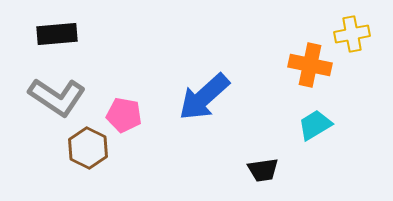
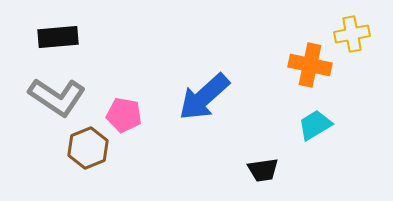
black rectangle: moved 1 px right, 3 px down
brown hexagon: rotated 12 degrees clockwise
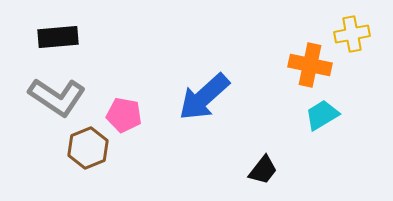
cyan trapezoid: moved 7 px right, 10 px up
black trapezoid: rotated 44 degrees counterclockwise
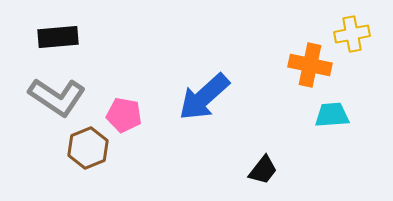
cyan trapezoid: moved 10 px right; rotated 27 degrees clockwise
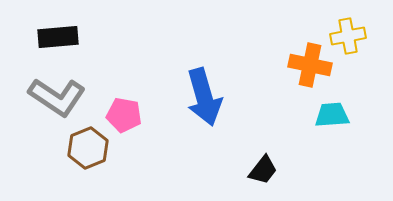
yellow cross: moved 4 px left, 2 px down
blue arrow: rotated 64 degrees counterclockwise
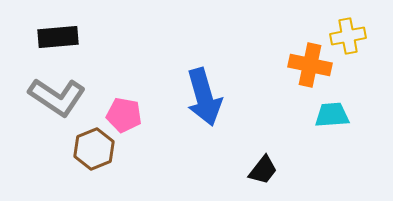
brown hexagon: moved 6 px right, 1 px down
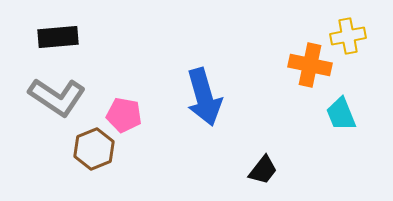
cyan trapezoid: moved 9 px right, 1 px up; rotated 108 degrees counterclockwise
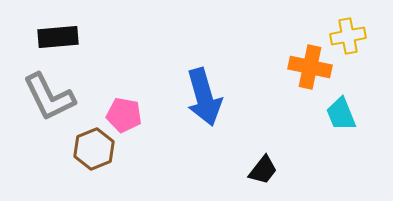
orange cross: moved 2 px down
gray L-shape: moved 8 px left; rotated 30 degrees clockwise
